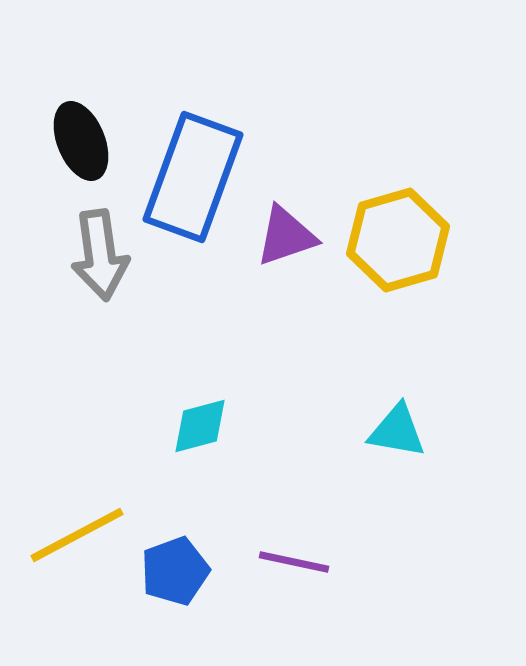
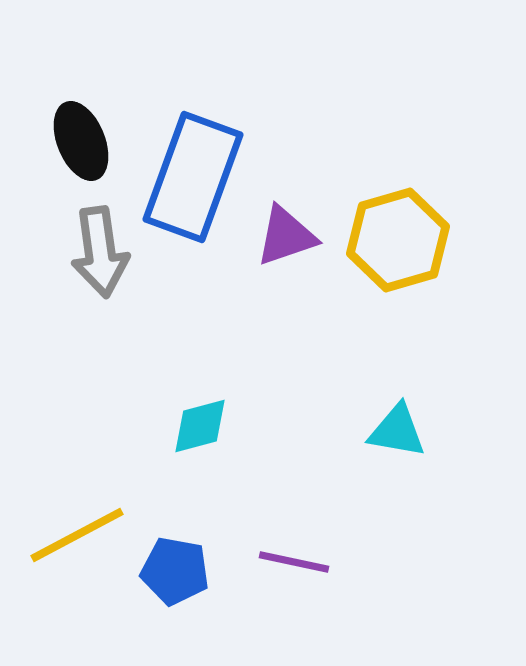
gray arrow: moved 3 px up
blue pentagon: rotated 30 degrees clockwise
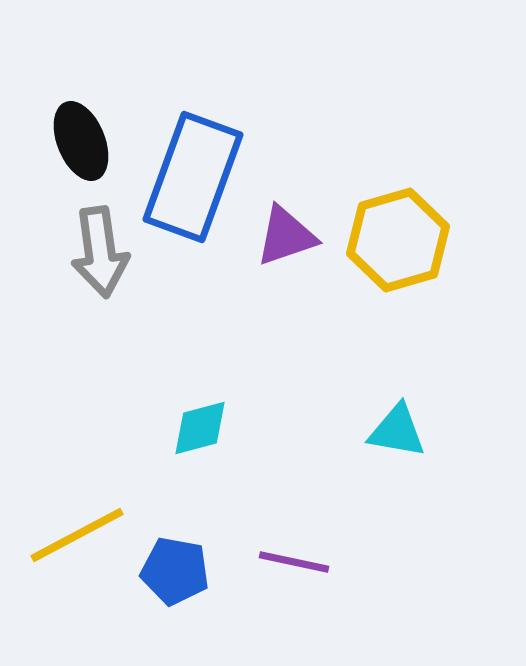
cyan diamond: moved 2 px down
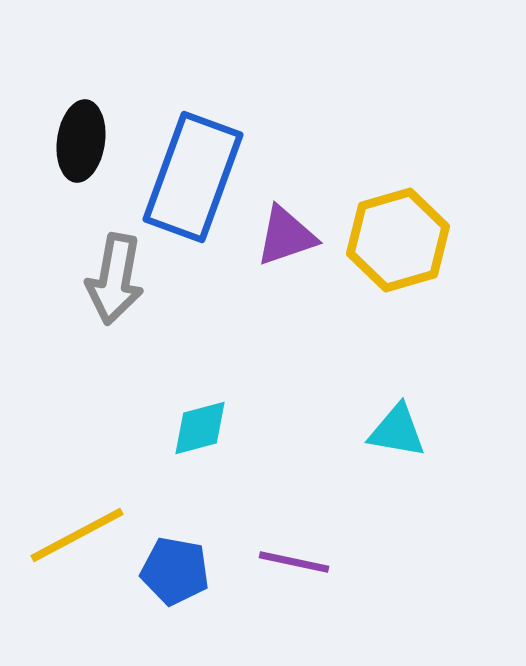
black ellipse: rotated 30 degrees clockwise
gray arrow: moved 15 px right, 27 px down; rotated 18 degrees clockwise
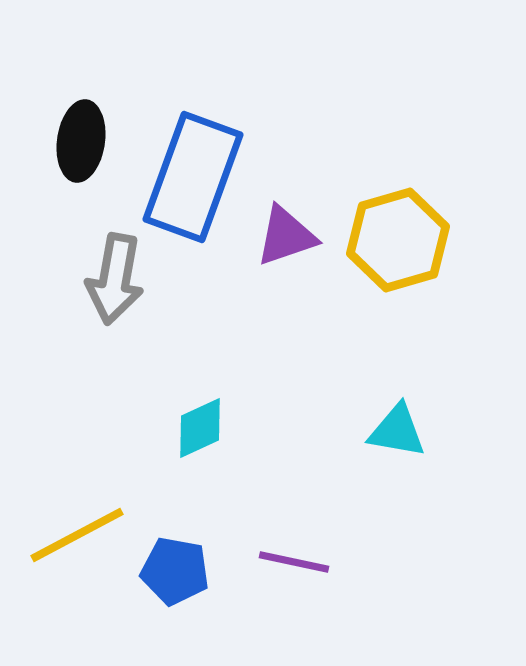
cyan diamond: rotated 10 degrees counterclockwise
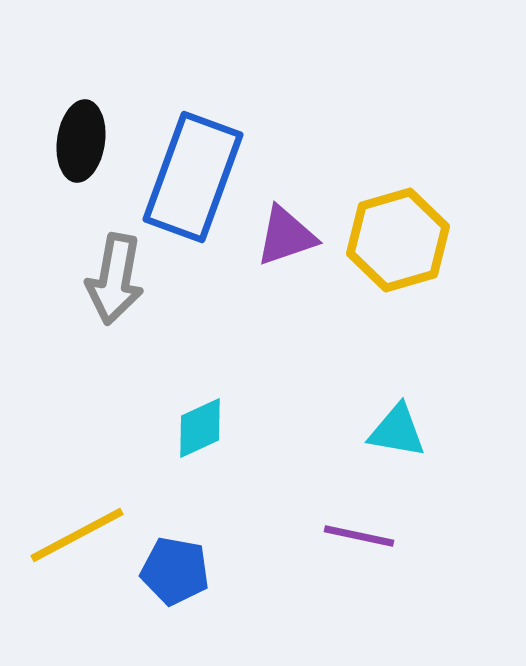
purple line: moved 65 px right, 26 px up
